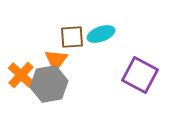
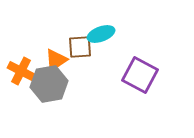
brown square: moved 8 px right, 10 px down
orange triangle: rotated 20 degrees clockwise
orange cross: moved 4 px up; rotated 16 degrees counterclockwise
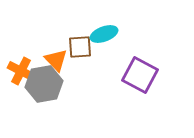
cyan ellipse: moved 3 px right
orange triangle: rotated 40 degrees counterclockwise
gray hexagon: moved 5 px left
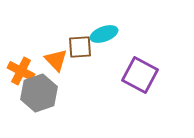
gray hexagon: moved 5 px left, 9 px down; rotated 9 degrees counterclockwise
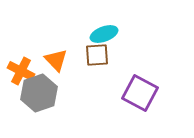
brown square: moved 17 px right, 8 px down
purple square: moved 18 px down
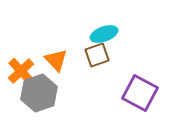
brown square: rotated 15 degrees counterclockwise
orange cross: rotated 20 degrees clockwise
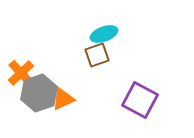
orange triangle: moved 7 px right, 39 px down; rotated 50 degrees clockwise
orange cross: moved 2 px down
purple square: moved 7 px down
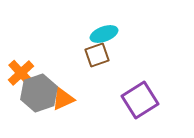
purple square: rotated 30 degrees clockwise
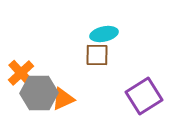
cyan ellipse: rotated 8 degrees clockwise
brown square: rotated 20 degrees clockwise
gray hexagon: rotated 18 degrees clockwise
purple square: moved 4 px right, 4 px up
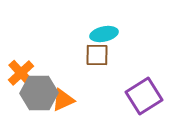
orange triangle: moved 1 px down
